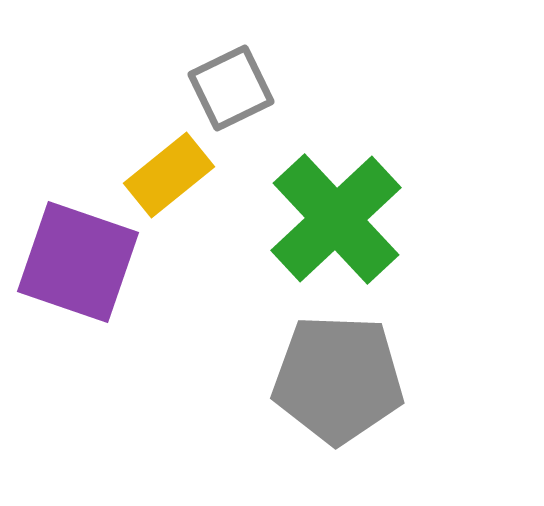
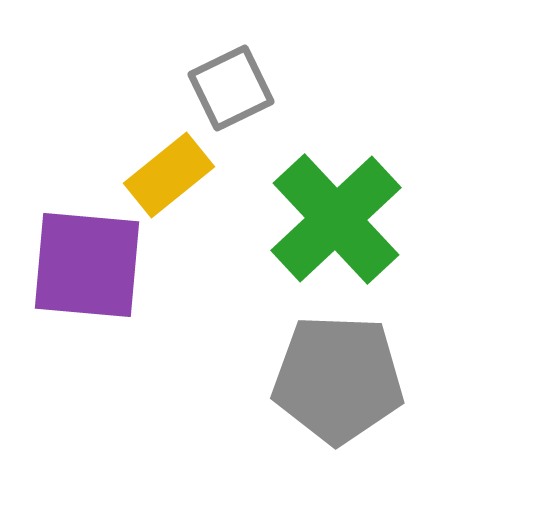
purple square: moved 9 px right, 3 px down; rotated 14 degrees counterclockwise
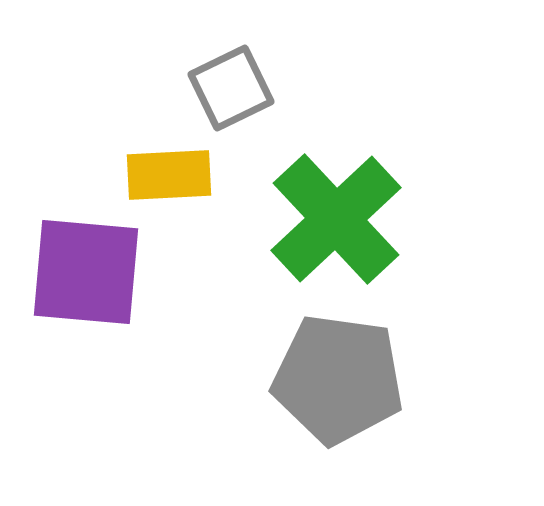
yellow rectangle: rotated 36 degrees clockwise
purple square: moved 1 px left, 7 px down
gray pentagon: rotated 6 degrees clockwise
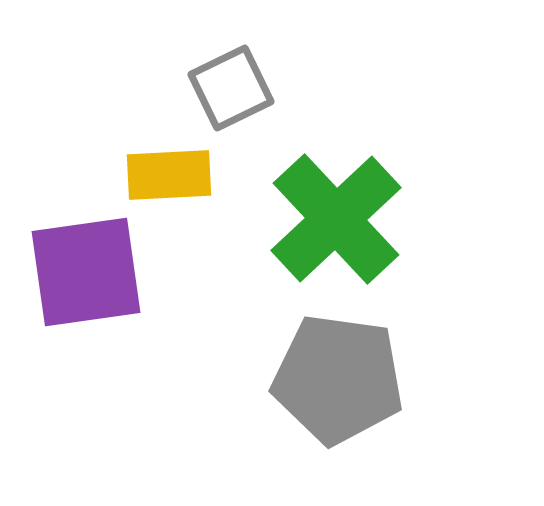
purple square: rotated 13 degrees counterclockwise
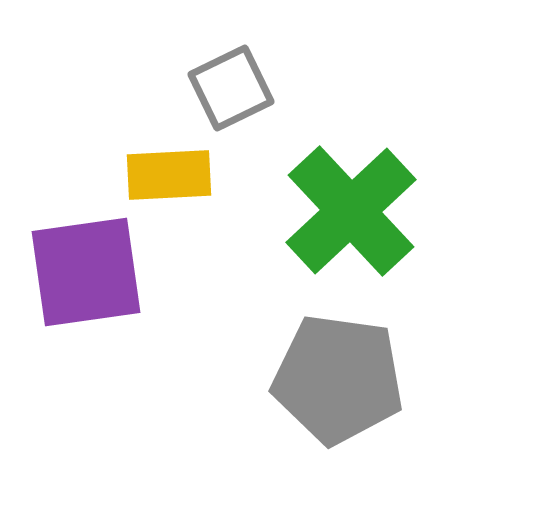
green cross: moved 15 px right, 8 px up
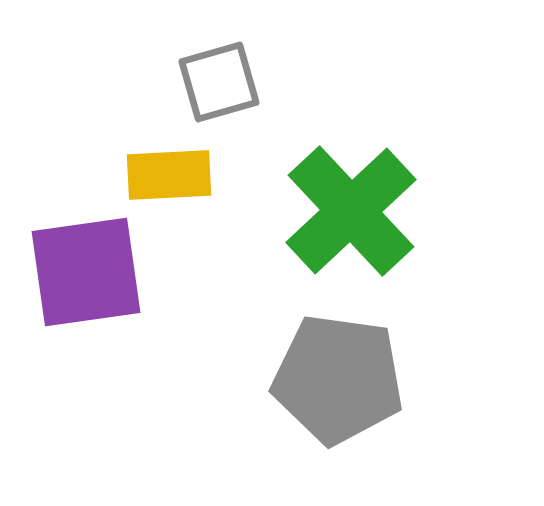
gray square: moved 12 px left, 6 px up; rotated 10 degrees clockwise
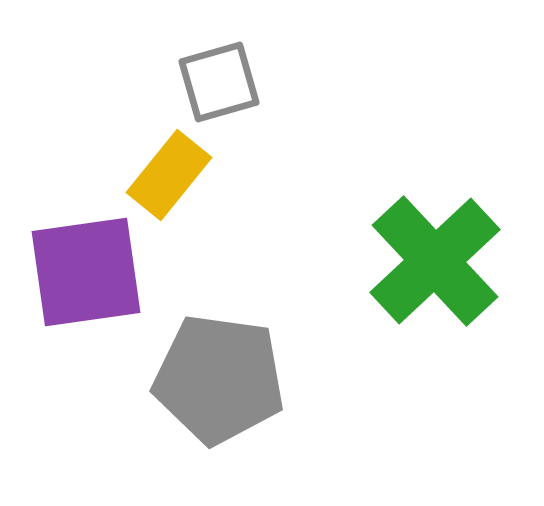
yellow rectangle: rotated 48 degrees counterclockwise
green cross: moved 84 px right, 50 px down
gray pentagon: moved 119 px left
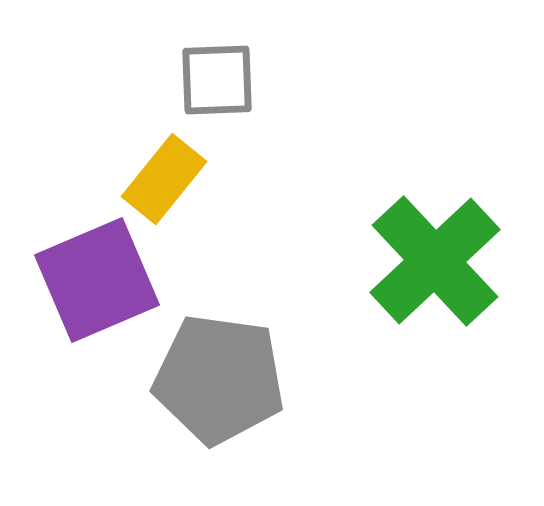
gray square: moved 2 px left, 2 px up; rotated 14 degrees clockwise
yellow rectangle: moved 5 px left, 4 px down
purple square: moved 11 px right, 8 px down; rotated 15 degrees counterclockwise
